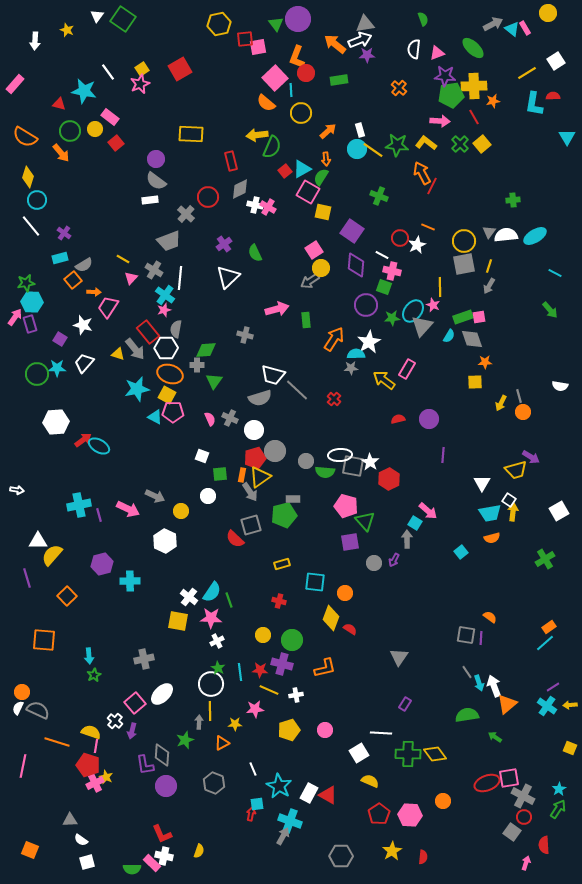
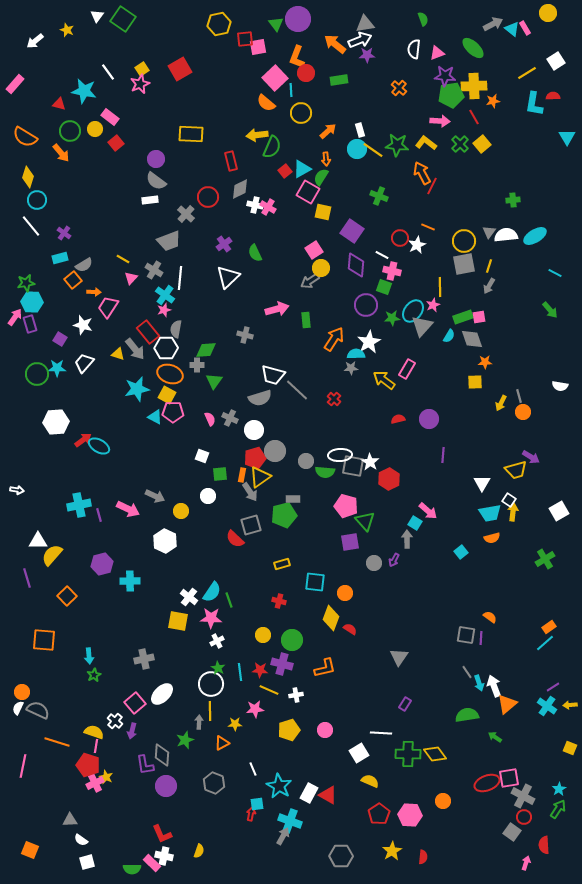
white arrow at (35, 41): rotated 48 degrees clockwise
pink star at (433, 305): rotated 24 degrees clockwise
yellow semicircle at (91, 732): moved 3 px right
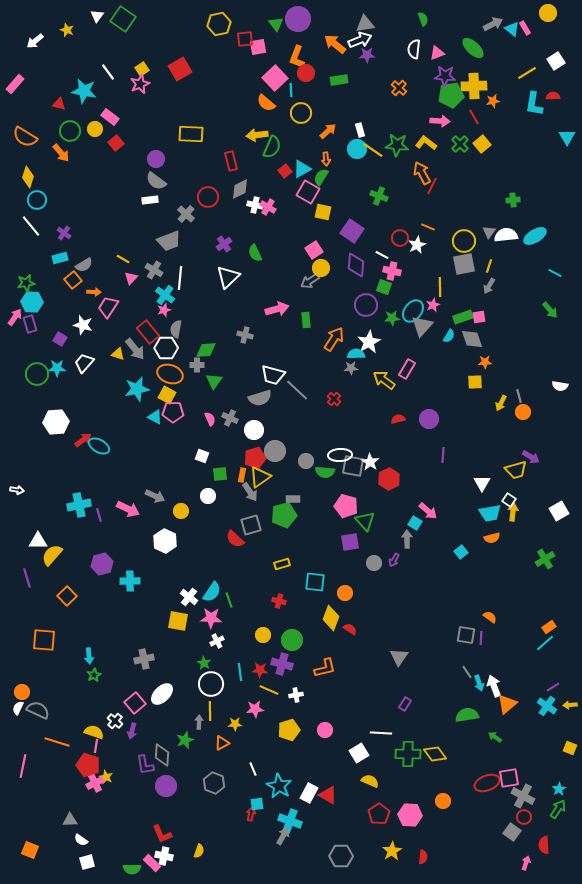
green star at (218, 668): moved 14 px left, 5 px up
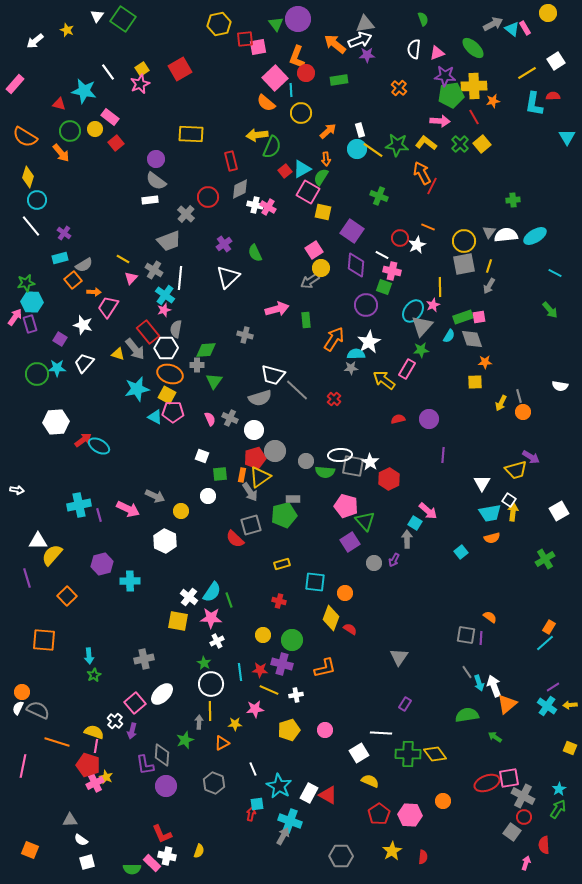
green star at (392, 318): moved 29 px right, 32 px down
purple square at (350, 542): rotated 24 degrees counterclockwise
orange rectangle at (549, 627): rotated 24 degrees counterclockwise
white cross at (164, 856): moved 3 px right
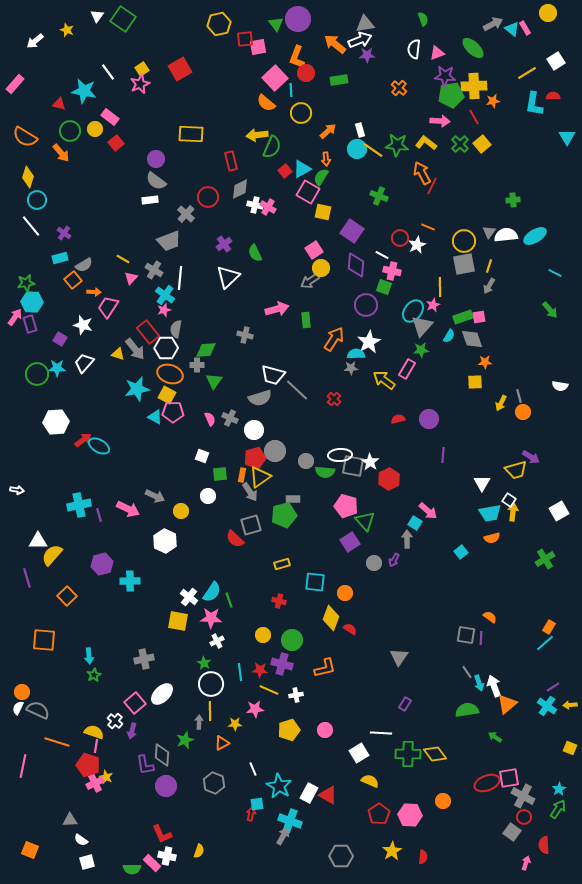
green semicircle at (467, 715): moved 5 px up
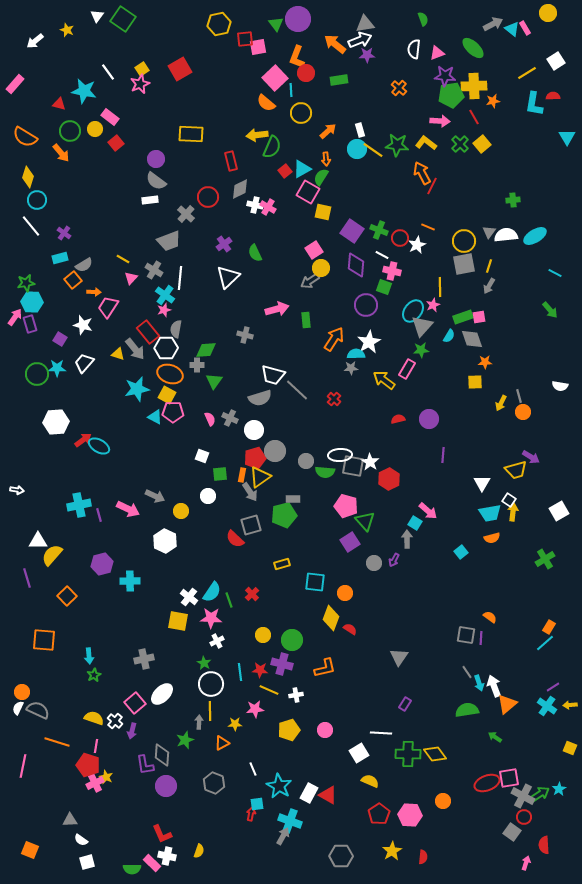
green cross at (379, 196): moved 34 px down
red cross at (279, 601): moved 27 px left, 7 px up; rotated 32 degrees clockwise
yellow semicircle at (94, 732): moved 14 px up
green arrow at (558, 809): moved 18 px left, 15 px up; rotated 24 degrees clockwise
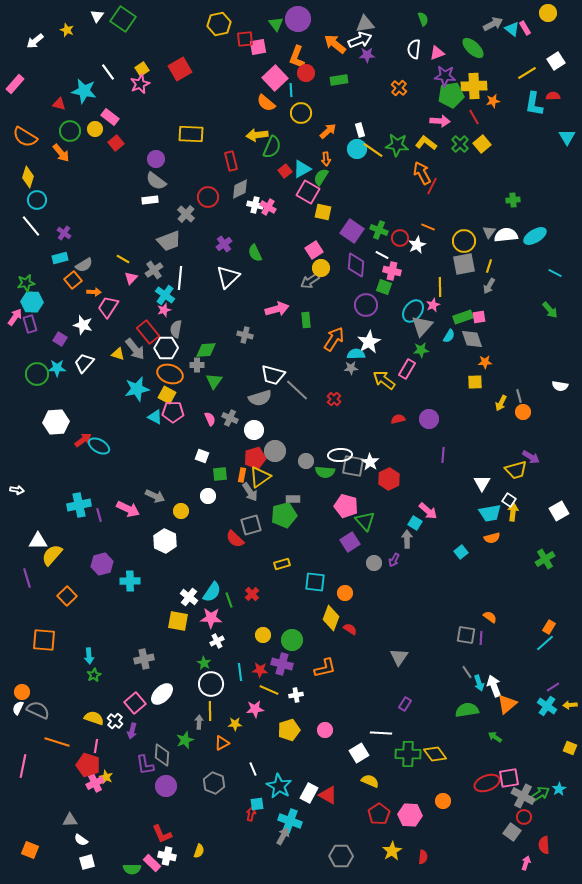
gray cross at (154, 270): rotated 24 degrees clockwise
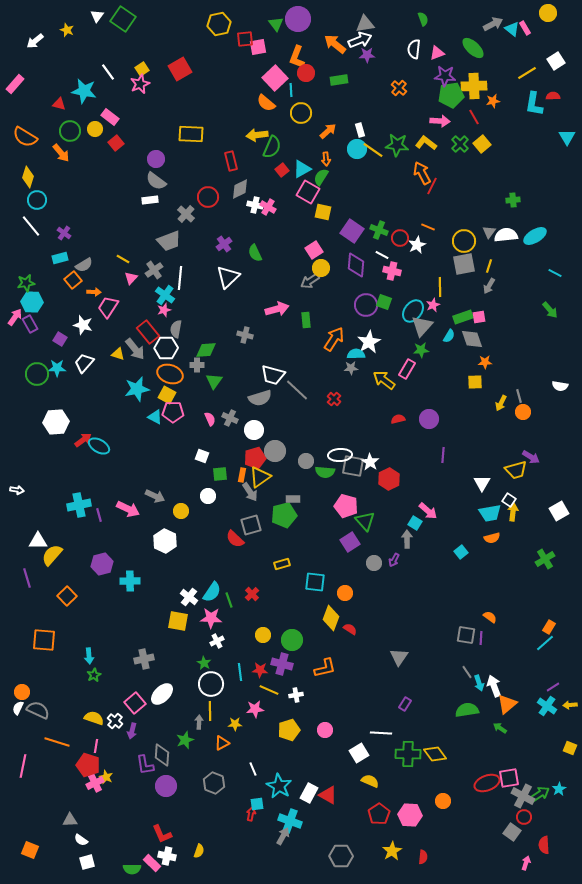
red square at (285, 171): moved 3 px left, 1 px up
green square at (384, 287): moved 15 px down
purple rectangle at (30, 324): rotated 12 degrees counterclockwise
green arrow at (495, 737): moved 5 px right, 9 px up
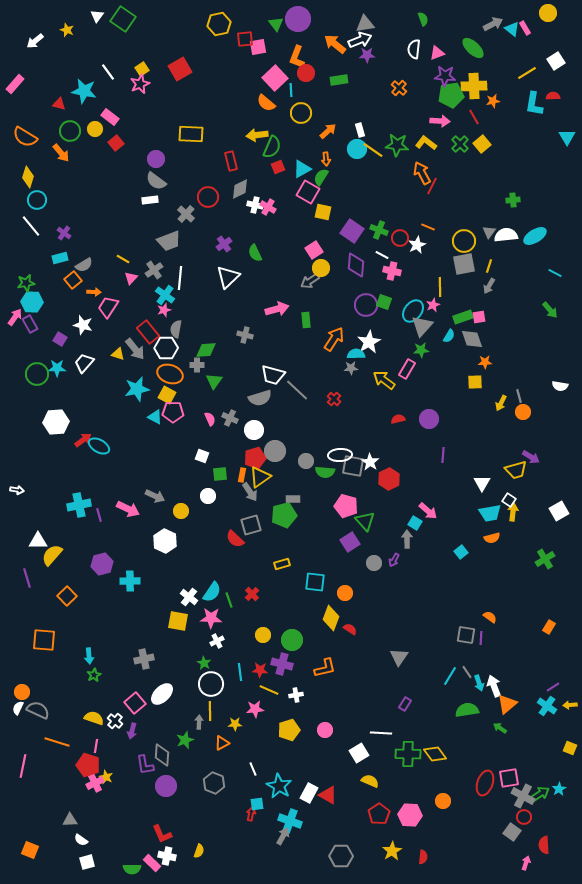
red square at (282, 170): moved 4 px left, 3 px up; rotated 16 degrees clockwise
cyan line at (545, 643): moved 95 px left, 33 px down; rotated 18 degrees counterclockwise
red ellipse at (487, 783): moved 2 px left; rotated 50 degrees counterclockwise
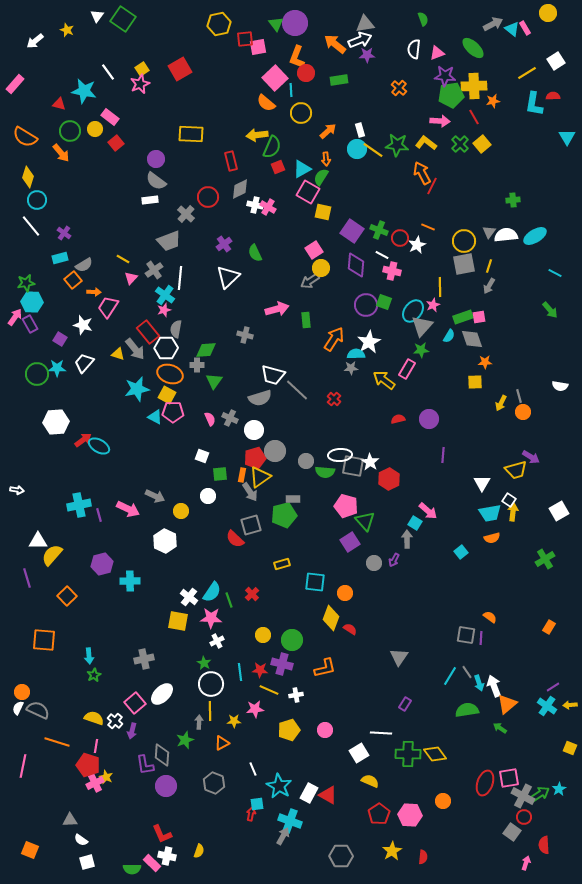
purple circle at (298, 19): moved 3 px left, 4 px down
yellow star at (235, 724): moved 1 px left, 3 px up
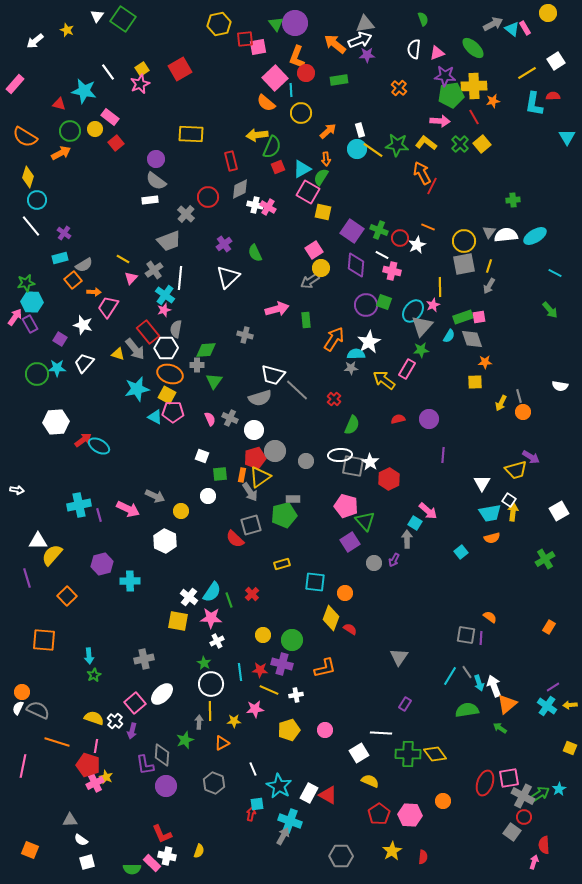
orange arrow at (61, 153): rotated 78 degrees counterclockwise
green semicircle at (325, 472): moved 27 px right, 47 px up; rotated 72 degrees counterclockwise
pink arrow at (526, 863): moved 8 px right, 1 px up
